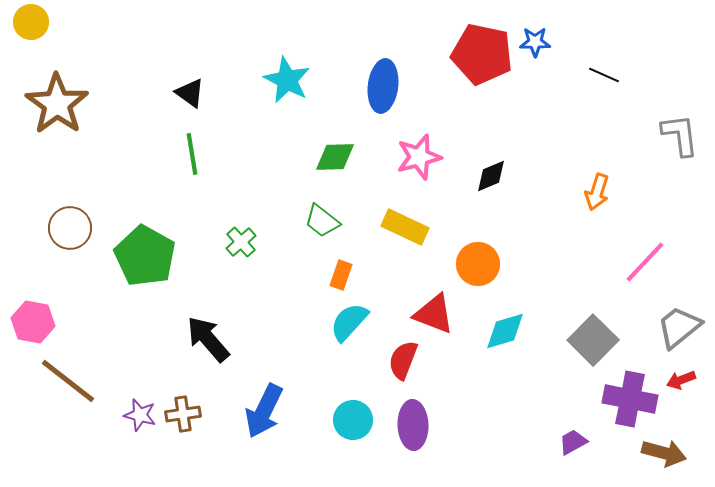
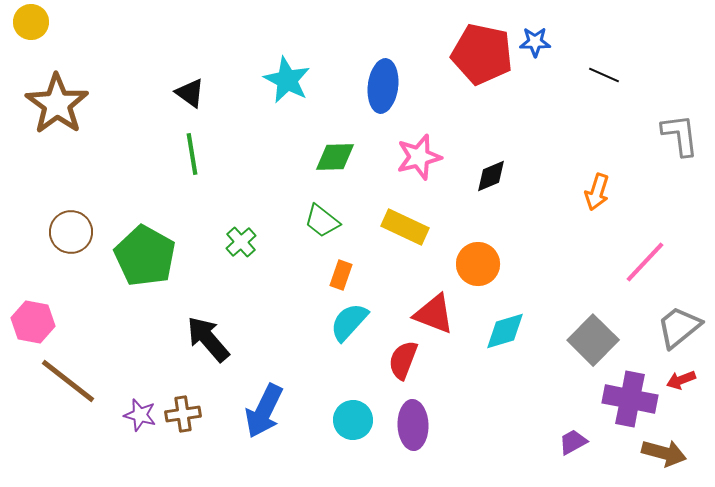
brown circle: moved 1 px right, 4 px down
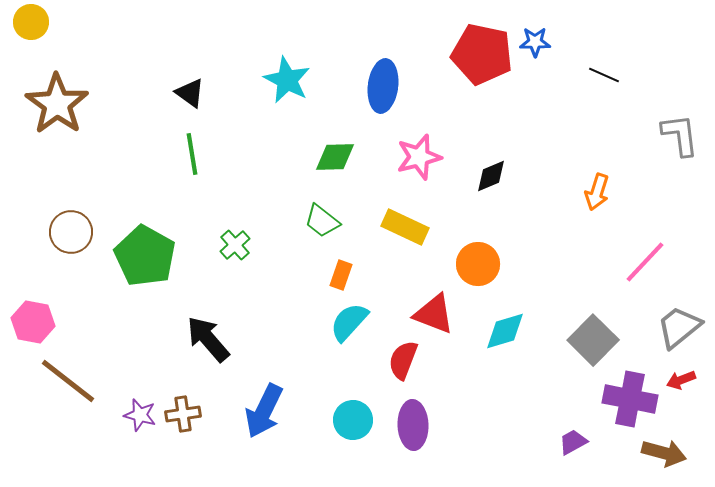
green cross: moved 6 px left, 3 px down
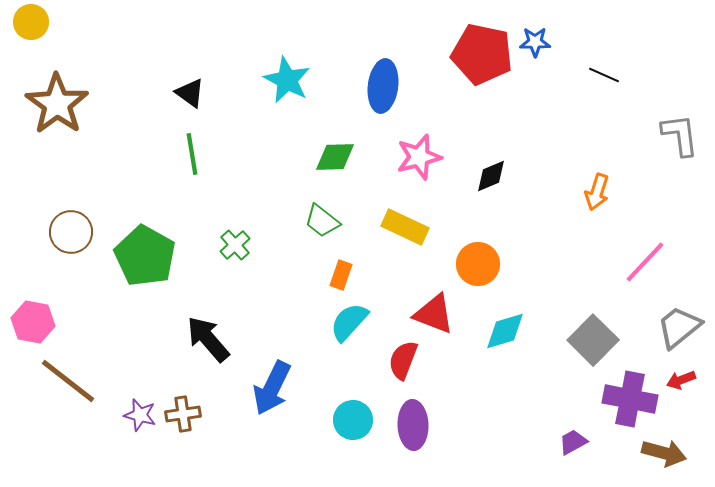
blue arrow: moved 8 px right, 23 px up
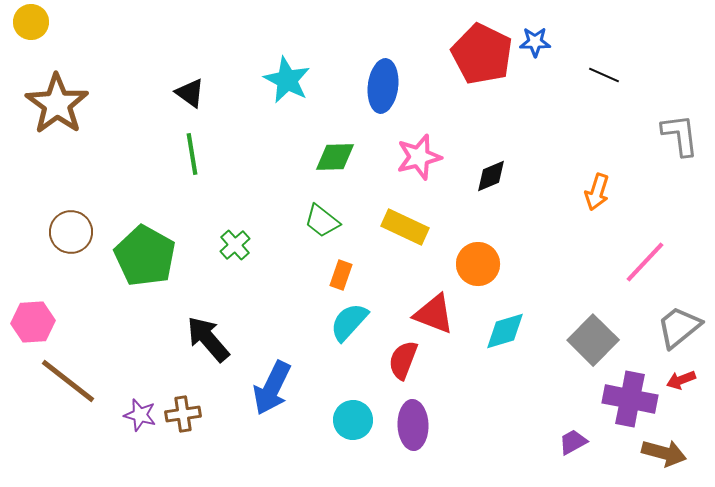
red pentagon: rotated 14 degrees clockwise
pink hexagon: rotated 15 degrees counterclockwise
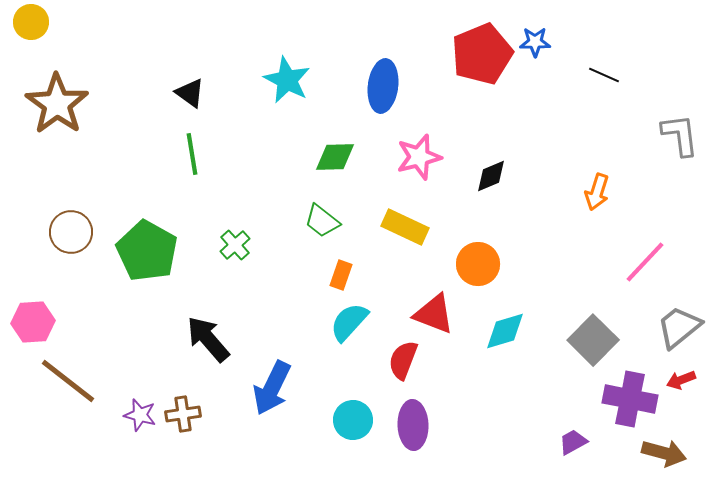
red pentagon: rotated 24 degrees clockwise
green pentagon: moved 2 px right, 5 px up
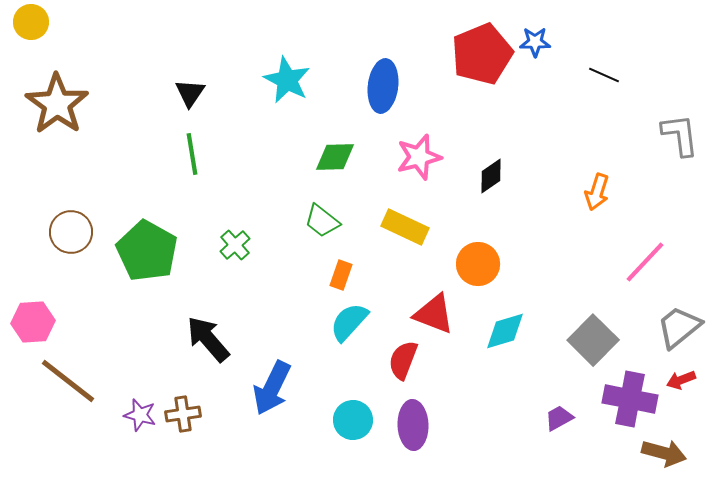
black triangle: rotated 28 degrees clockwise
black diamond: rotated 12 degrees counterclockwise
purple trapezoid: moved 14 px left, 24 px up
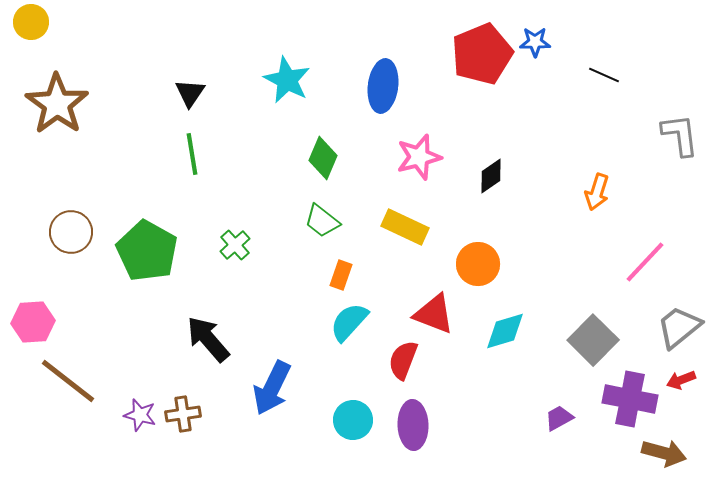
green diamond: moved 12 px left, 1 px down; rotated 66 degrees counterclockwise
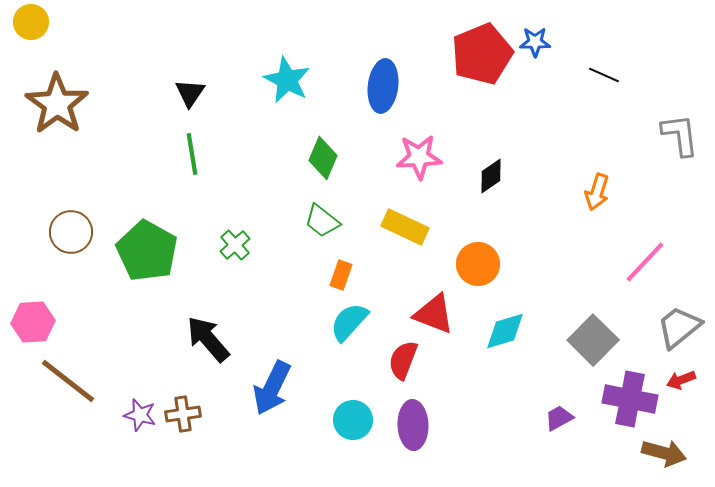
pink star: rotated 12 degrees clockwise
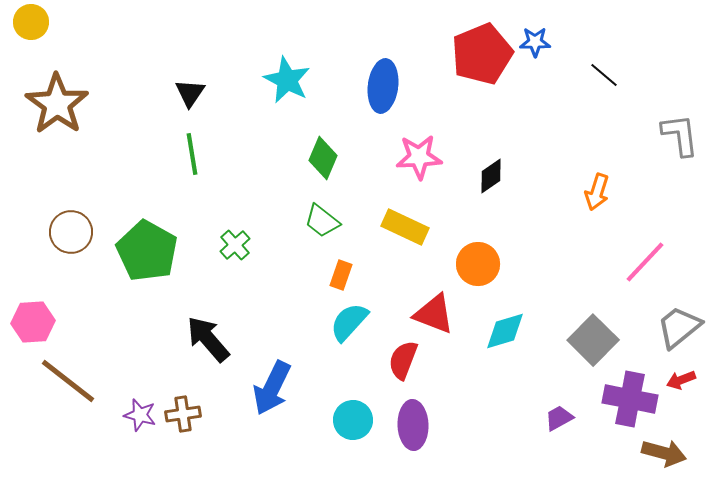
black line: rotated 16 degrees clockwise
